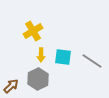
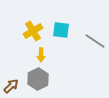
cyan square: moved 2 px left, 27 px up
gray line: moved 3 px right, 20 px up
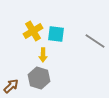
cyan square: moved 5 px left, 4 px down
yellow arrow: moved 2 px right
gray hexagon: moved 1 px right, 1 px up; rotated 15 degrees counterclockwise
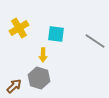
yellow cross: moved 14 px left, 3 px up
brown arrow: moved 3 px right
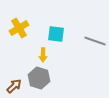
gray line: rotated 15 degrees counterclockwise
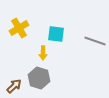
yellow arrow: moved 2 px up
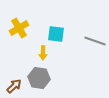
gray hexagon: rotated 10 degrees counterclockwise
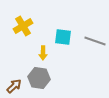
yellow cross: moved 4 px right, 2 px up
cyan square: moved 7 px right, 3 px down
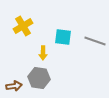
brown arrow: rotated 35 degrees clockwise
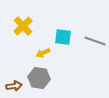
yellow cross: rotated 12 degrees counterclockwise
yellow arrow: rotated 64 degrees clockwise
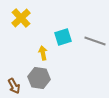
yellow cross: moved 2 px left, 8 px up
cyan square: rotated 24 degrees counterclockwise
yellow arrow: rotated 104 degrees clockwise
brown arrow: rotated 70 degrees clockwise
